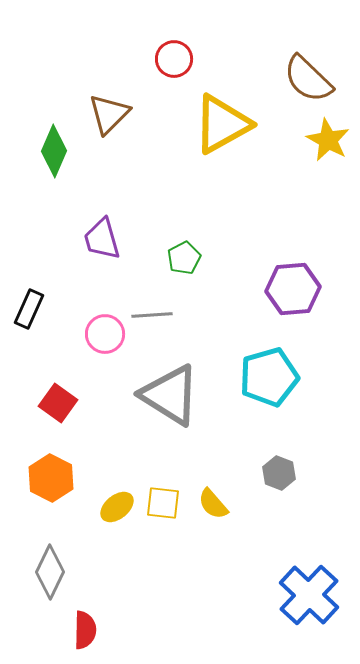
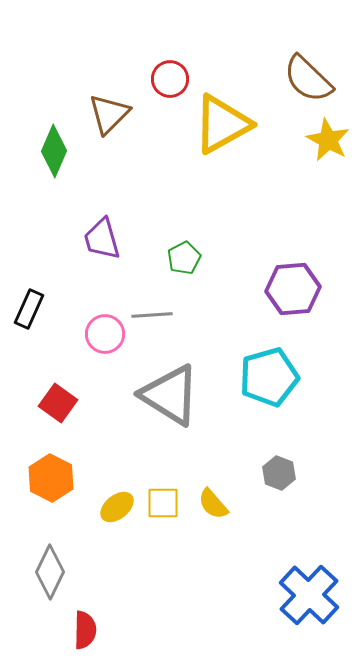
red circle: moved 4 px left, 20 px down
yellow square: rotated 6 degrees counterclockwise
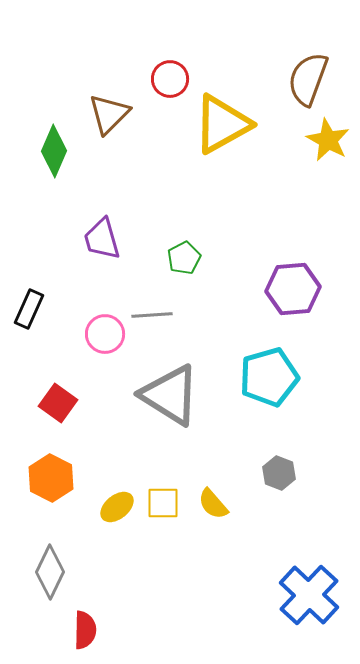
brown semicircle: rotated 66 degrees clockwise
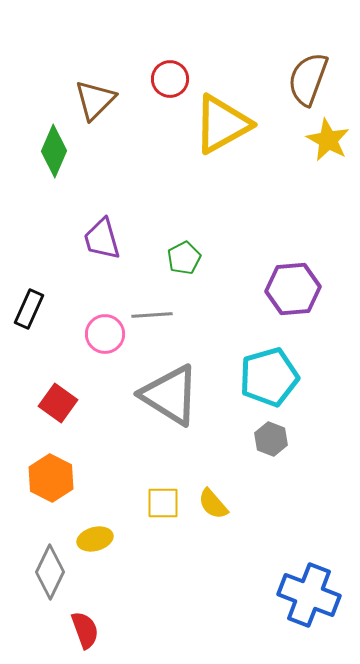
brown triangle: moved 14 px left, 14 px up
gray hexagon: moved 8 px left, 34 px up
yellow ellipse: moved 22 px left, 32 px down; rotated 24 degrees clockwise
blue cross: rotated 22 degrees counterclockwise
red semicircle: rotated 21 degrees counterclockwise
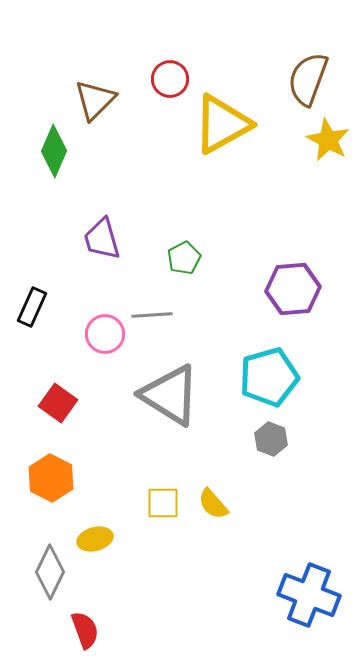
black rectangle: moved 3 px right, 2 px up
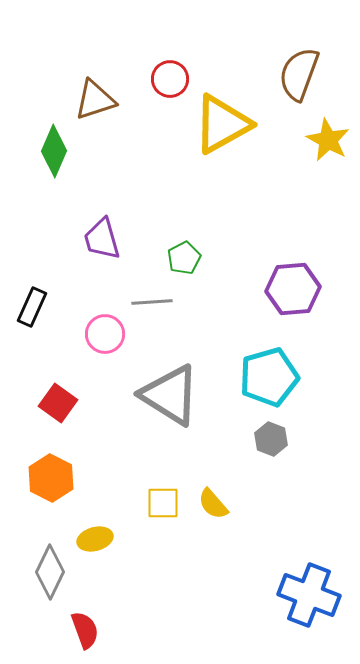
brown semicircle: moved 9 px left, 5 px up
brown triangle: rotated 27 degrees clockwise
gray line: moved 13 px up
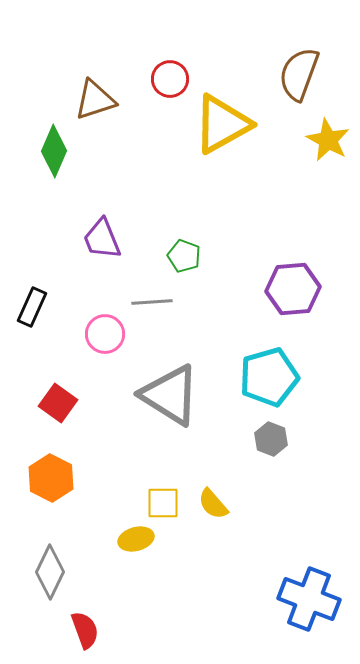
purple trapezoid: rotated 6 degrees counterclockwise
green pentagon: moved 2 px up; rotated 24 degrees counterclockwise
yellow ellipse: moved 41 px right
blue cross: moved 4 px down
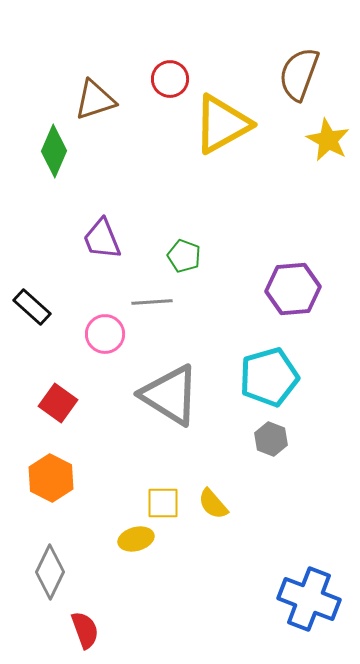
black rectangle: rotated 72 degrees counterclockwise
